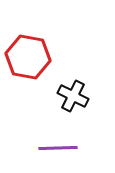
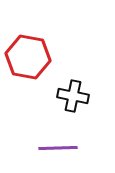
black cross: rotated 16 degrees counterclockwise
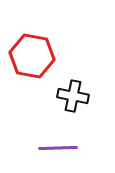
red hexagon: moved 4 px right, 1 px up
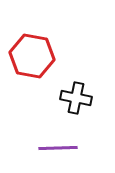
black cross: moved 3 px right, 2 px down
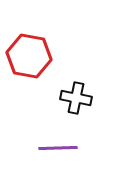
red hexagon: moved 3 px left
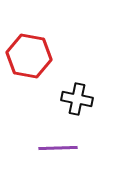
black cross: moved 1 px right, 1 px down
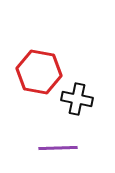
red hexagon: moved 10 px right, 16 px down
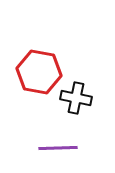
black cross: moved 1 px left, 1 px up
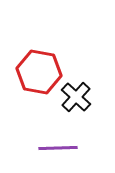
black cross: moved 1 px up; rotated 32 degrees clockwise
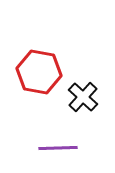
black cross: moved 7 px right
